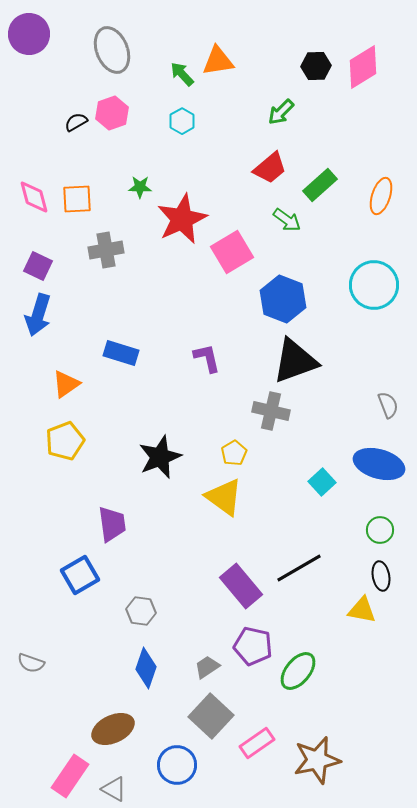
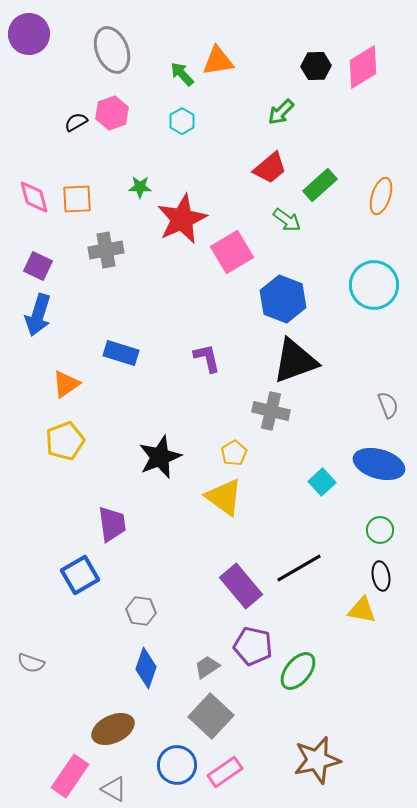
pink rectangle at (257, 743): moved 32 px left, 29 px down
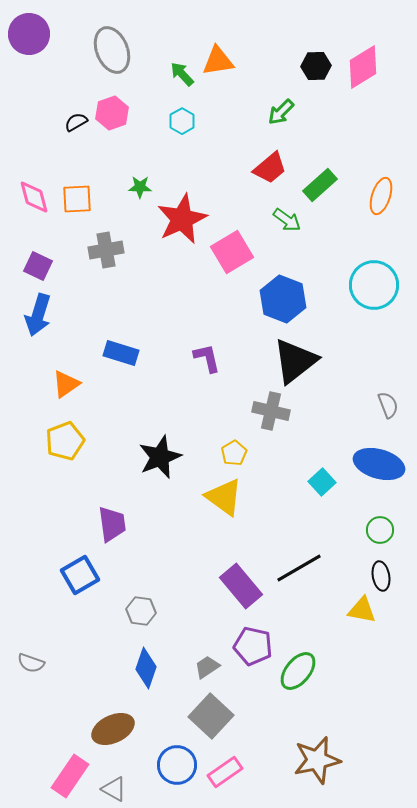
black triangle at (295, 361): rotated 18 degrees counterclockwise
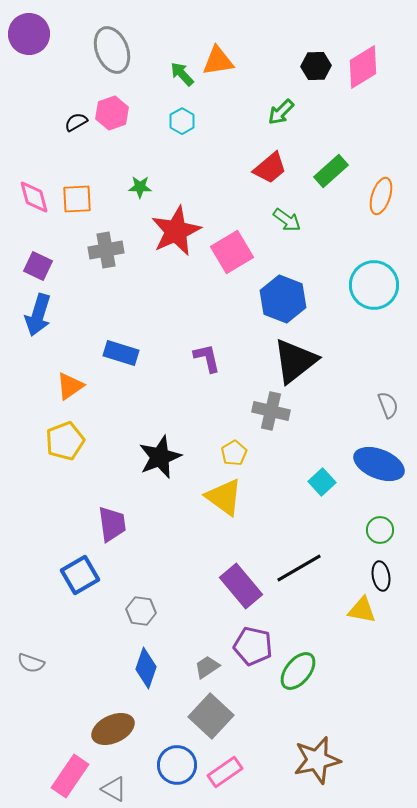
green rectangle at (320, 185): moved 11 px right, 14 px up
red star at (182, 219): moved 6 px left, 12 px down
orange triangle at (66, 384): moved 4 px right, 2 px down
blue ellipse at (379, 464): rotated 6 degrees clockwise
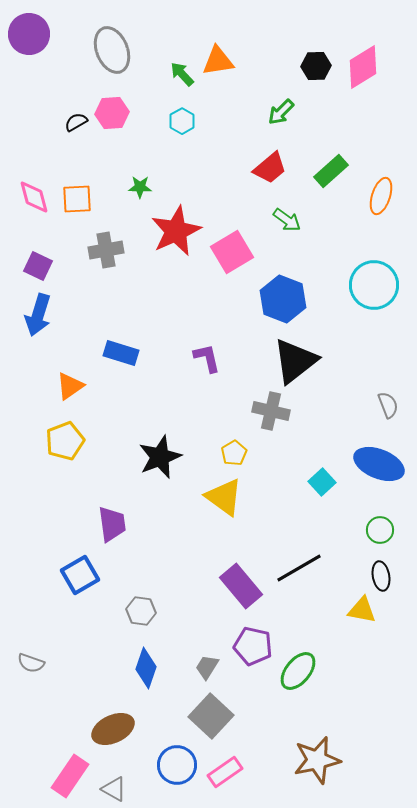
pink hexagon at (112, 113): rotated 16 degrees clockwise
gray trapezoid at (207, 667): rotated 24 degrees counterclockwise
